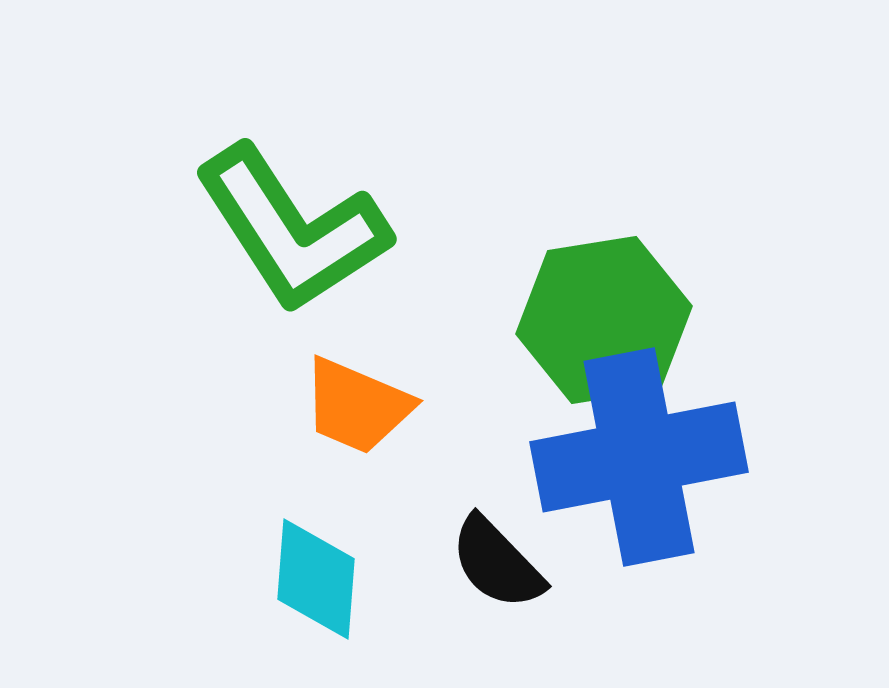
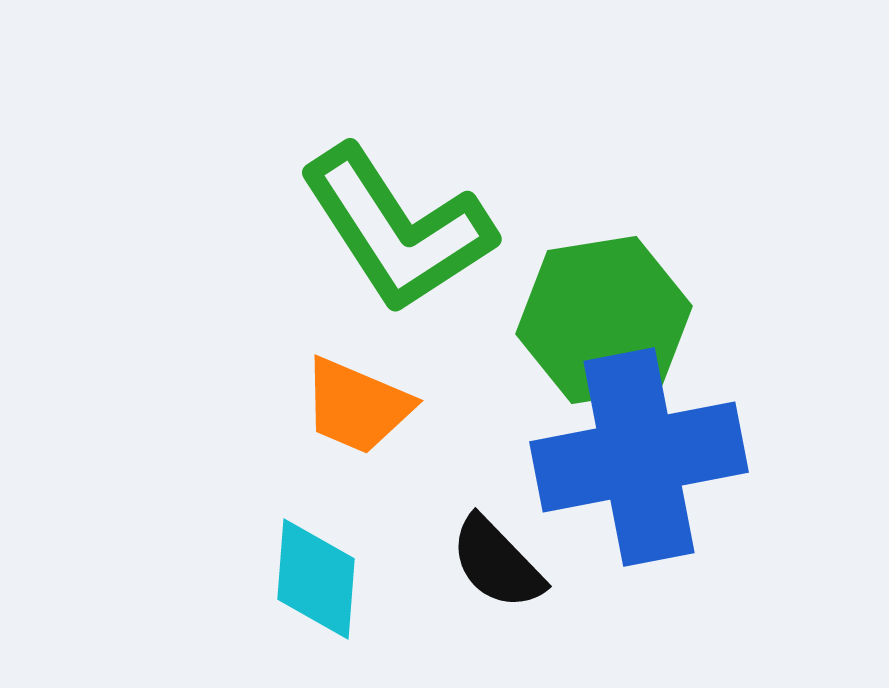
green L-shape: moved 105 px right
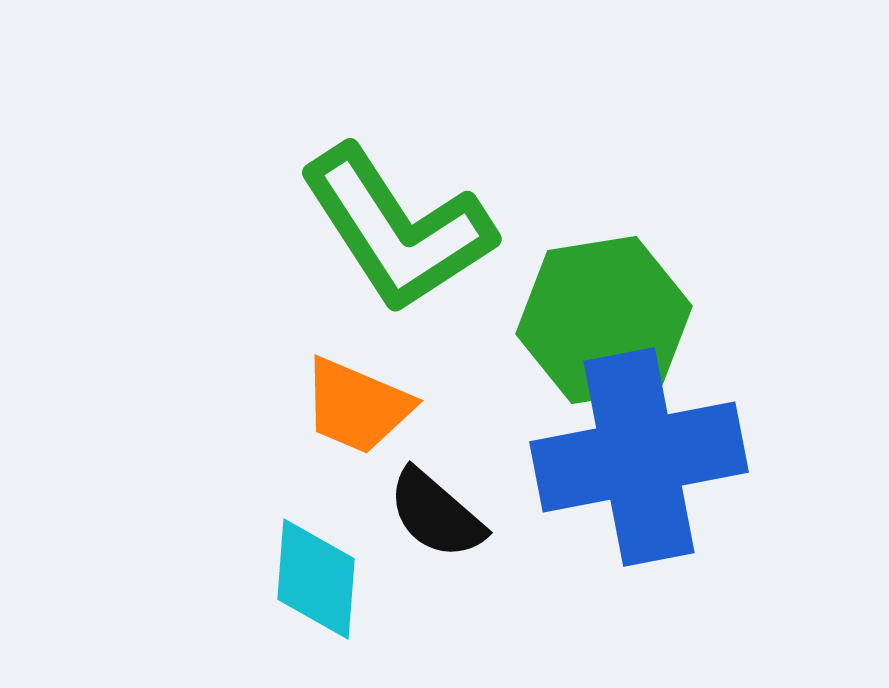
black semicircle: moved 61 px left, 49 px up; rotated 5 degrees counterclockwise
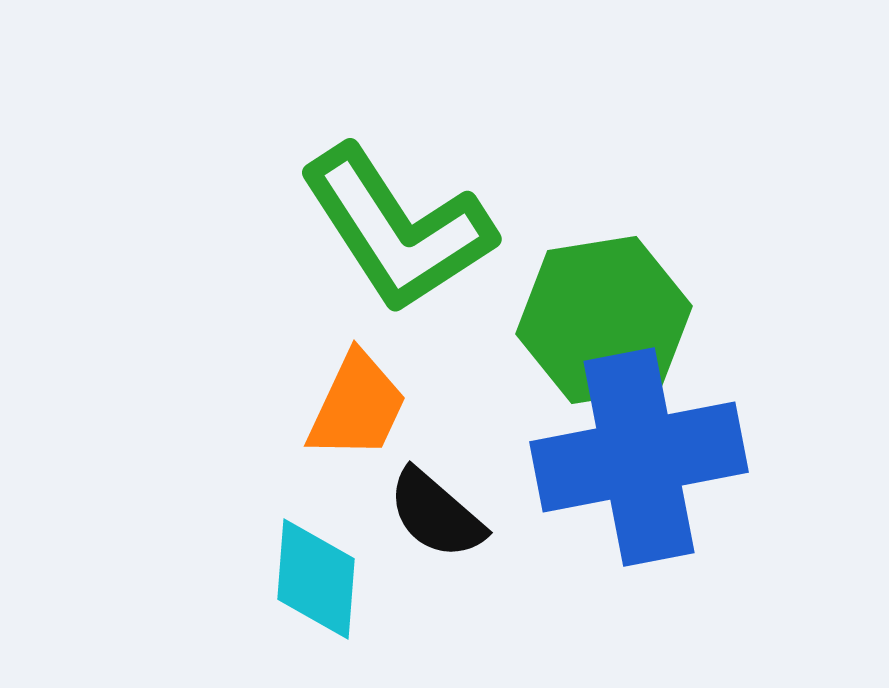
orange trapezoid: rotated 88 degrees counterclockwise
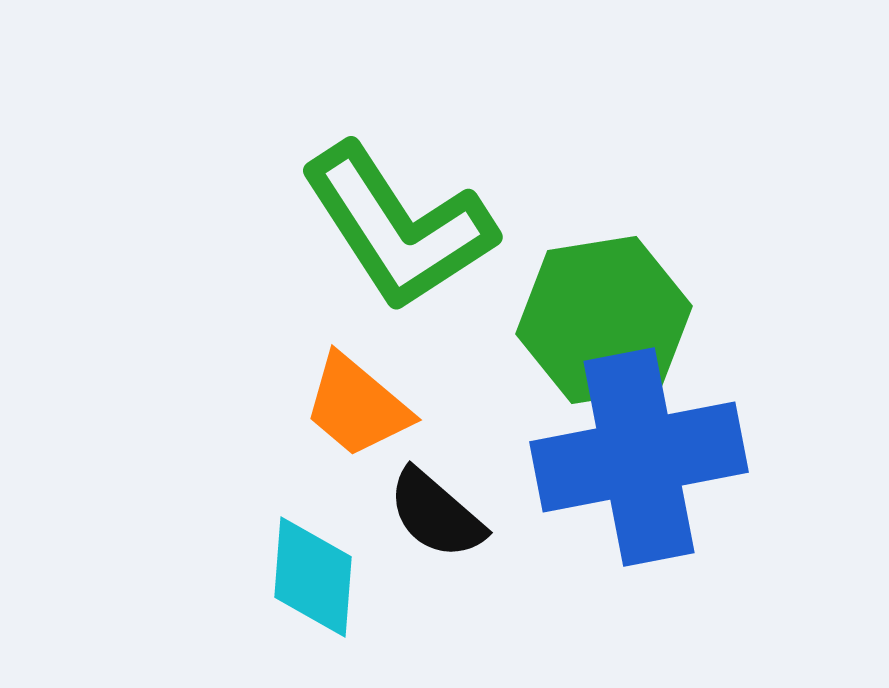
green L-shape: moved 1 px right, 2 px up
orange trapezoid: rotated 105 degrees clockwise
cyan diamond: moved 3 px left, 2 px up
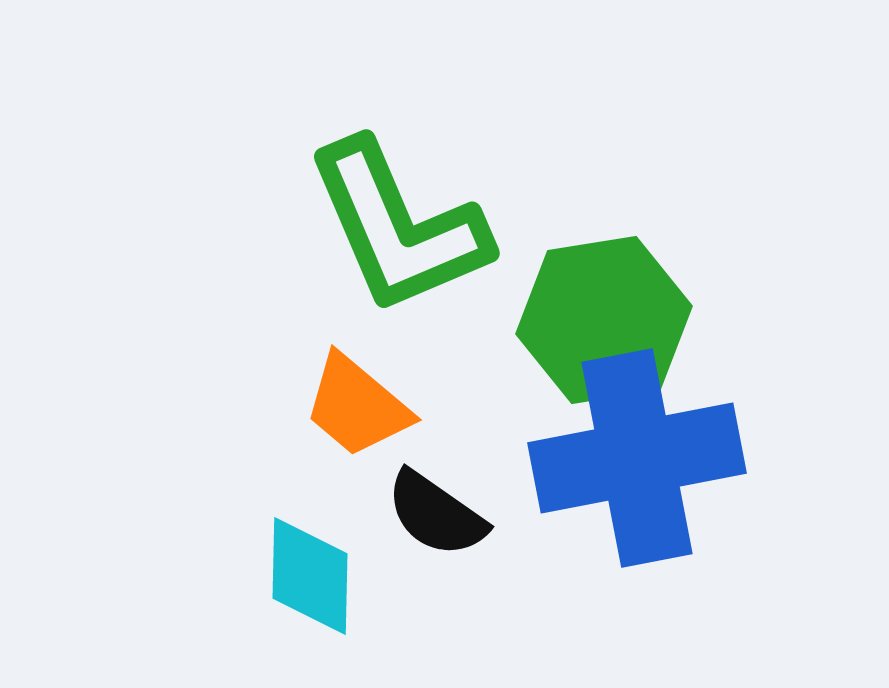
green L-shape: rotated 10 degrees clockwise
blue cross: moved 2 px left, 1 px down
black semicircle: rotated 6 degrees counterclockwise
cyan diamond: moved 3 px left, 1 px up; rotated 3 degrees counterclockwise
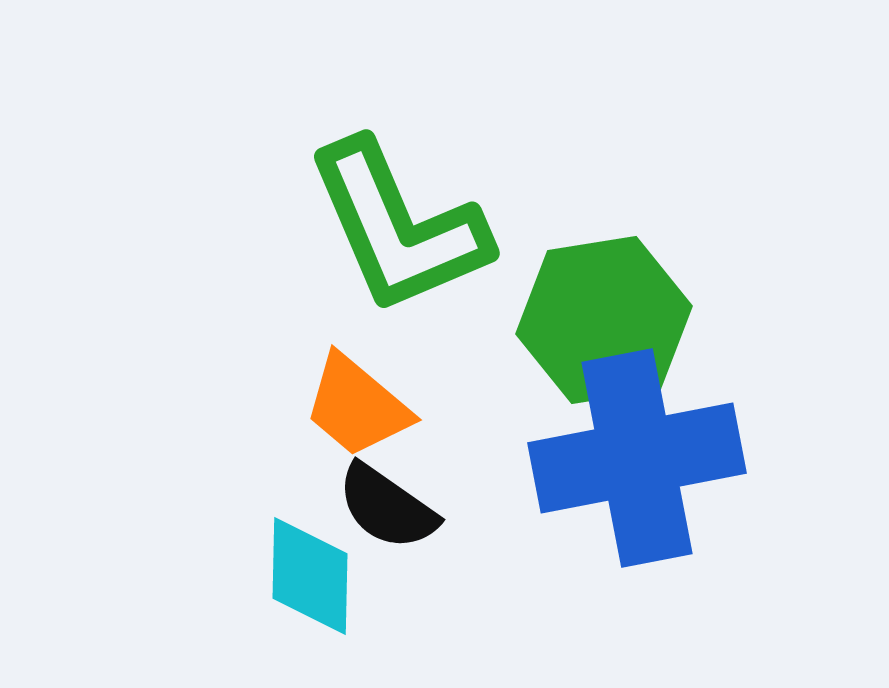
black semicircle: moved 49 px left, 7 px up
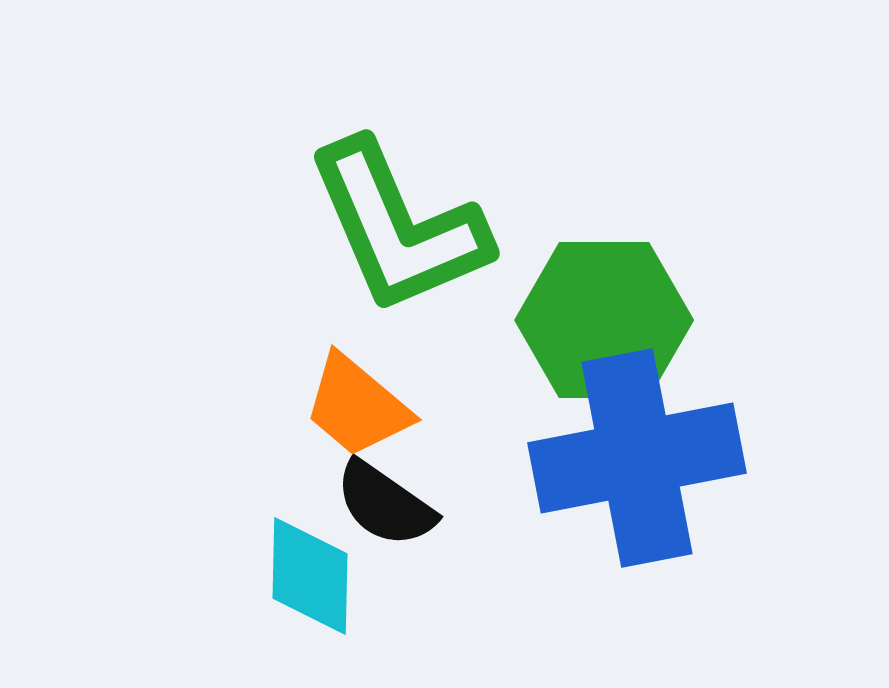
green hexagon: rotated 9 degrees clockwise
black semicircle: moved 2 px left, 3 px up
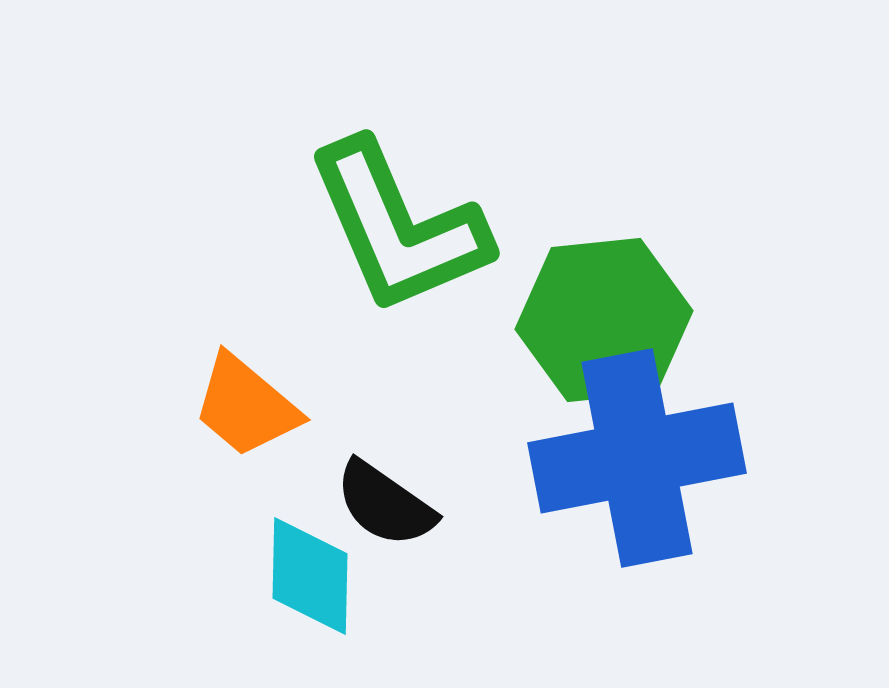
green hexagon: rotated 6 degrees counterclockwise
orange trapezoid: moved 111 px left
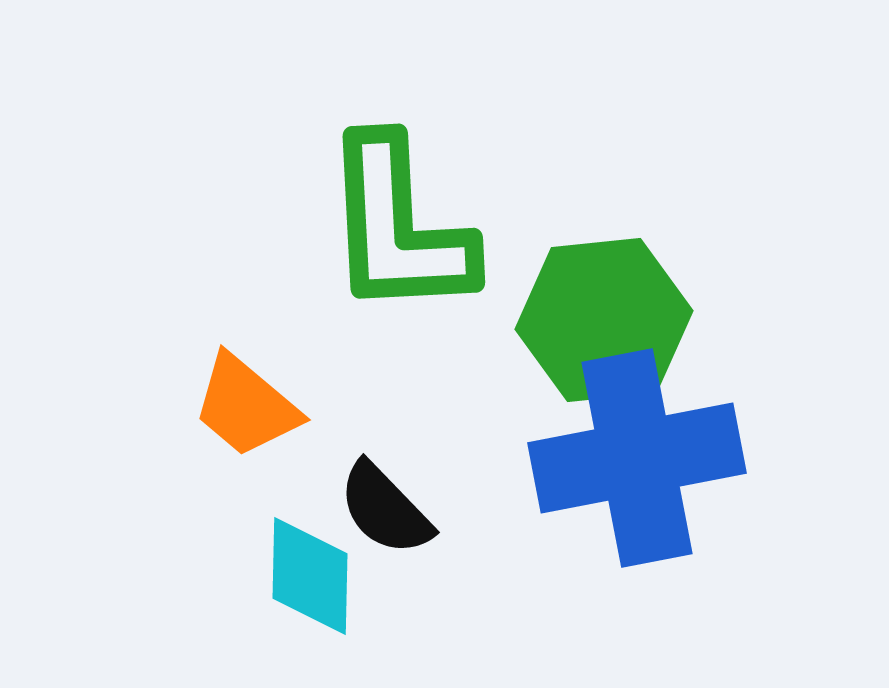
green L-shape: rotated 20 degrees clockwise
black semicircle: moved 5 px down; rotated 11 degrees clockwise
